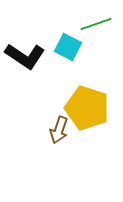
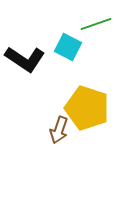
black L-shape: moved 3 px down
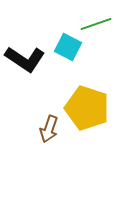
brown arrow: moved 10 px left, 1 px up
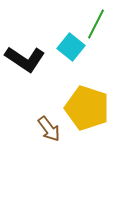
green line: rotated 44 degrees counterclockwise
cyan square: moved 3 px right; rotated 12 degrees clockwise
brown arrow: rotated 56 degrees counterclockwise
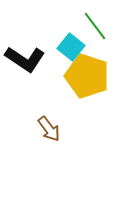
green line: moved 1 px left, 2 px down; rotated 64 degrees counterclockwise
yellow pentagon: moved 32 px up
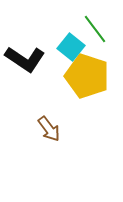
green line: moved 3 px down
